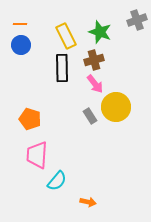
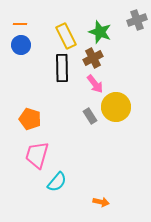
brown cross: moved 1 px left, 2 px up; rotated 12 degrees counterclockwise
pink trapezoid: rotated 12 degrees clockwise
cyan semicircle: moved 1 px down
orange arrow: moved 13 px right
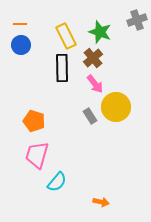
brown cross: rotated 12 degrees counterclockwise
orange pentagon: moved 4 px right, 2 px down
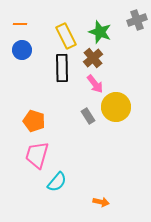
blue circle: moved 1 px right, 5 px down
gray rectangle: moved 2 px left
